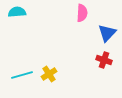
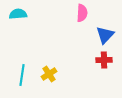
cyan semicircle: moved 1 px right, 2 px down
blue triangle: moved 2 px left, 2 px down
red cross: rotated 21 degrees counterclockwise
cyan line: rotated 65 degrees counterclockwise
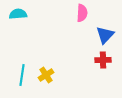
red cross: moved 1 px left
yellow cross: moved 3 px left, 1 px down
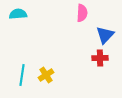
red cross: moved 3 px left, 2 px up
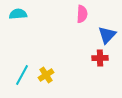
pink semicircle: moved 1 px down
blue triangle: moved 2 px right
cyan line: rotated 20 degrees clockwise
